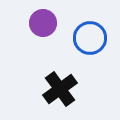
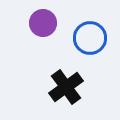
black cross: moved 6 px right, 2 px up
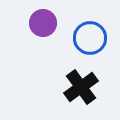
black cross: moved 15 px right
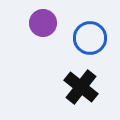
black cross: rotated 16 degrees counterclockwise
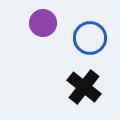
black cross: moved 3 px right
